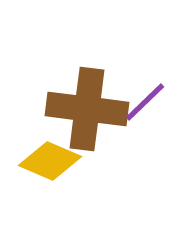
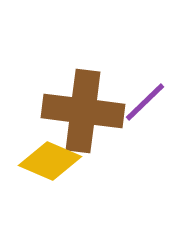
brown cross: moved 4 px left, 2 px down
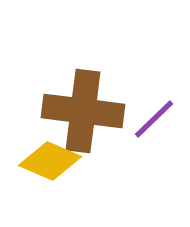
purple line: moved 9 px right, 17 px down
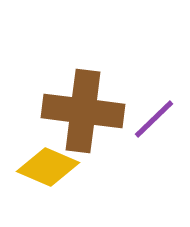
yellow diamond: moved 2 px left, 6 px down
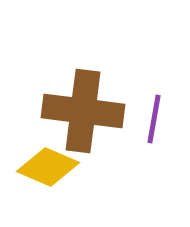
purple line: rotated 36 degrees counterclockwise
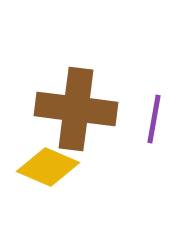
brown cross: moved 7 px left, 2 px up
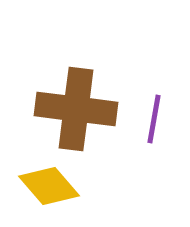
yellow diamond: moved 1 px right, 19 px down; rotated 26 degrees clockwise
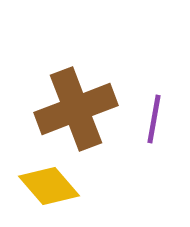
brown cross: rotated 28 degrees counterclockwise
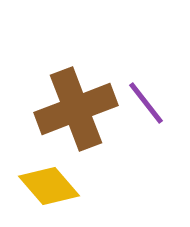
purple line: moved 8 px left, 16 px up; rotated 48 degrees counterclockwise
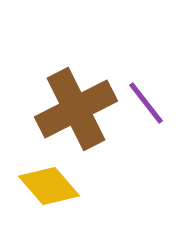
brown cross: rotated 6 degrees counterclockwise
